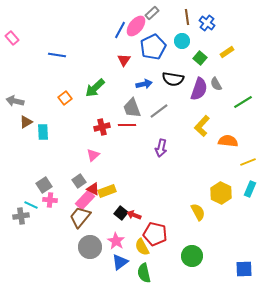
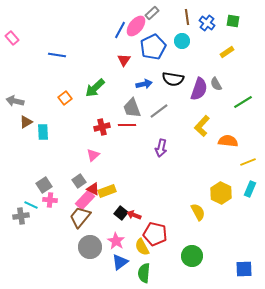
green square at (200, 58): moved 33 px right, 37 px up; rotated 32 degrees counterclockwise
green semicircle at (144, 273): rotated 18 degrees clockwise
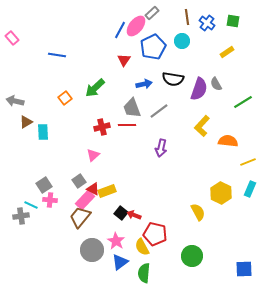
gray circle at (90, 247): moved 2 px right, 3 px down
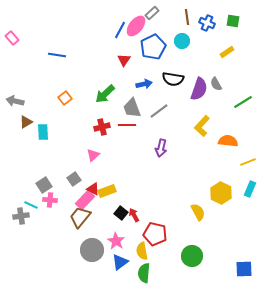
blue cross at (207, 23): rotated 14 degrees counterclockwise
green arrow at (95, 88): moved 10 px right, 6 px down
gray square at (79, 181): moved 5 px left, 2 px up
red arrow at (134, 215): rotated 40 degrees clockwise
yellow semicircle at (142, 247): moved 4 px down; rotated 18 degrees clockwise
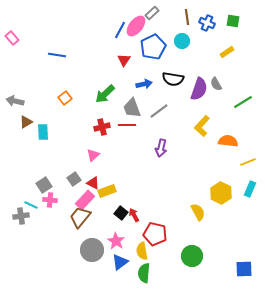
red triangle at (93, 189): moved 6 px up
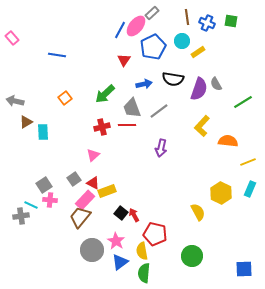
green square at (233, 21): moved 2 px left
yellow rectangle at (227, 52): moved 29 px left
